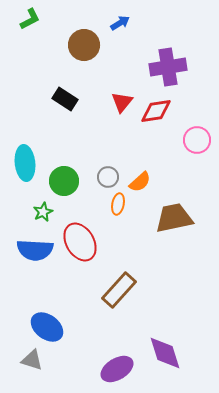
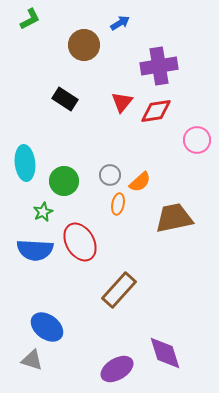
purple cross: moved 9 px left, 1 px up
gray circle: moved 2 px right, 2 px up
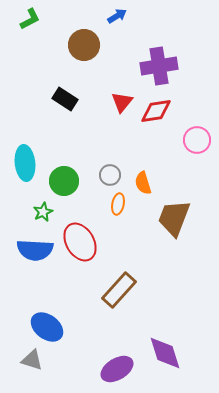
blue arrow: moved 3 px left, 7 px up
orange semicircle: moved 3 px right, 1 px down; rotated 115 degrees clockwise
brown trapezoid: rotated 57 degrees counterclockwise
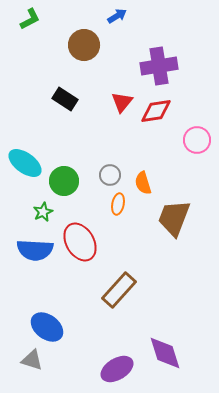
cyan ellipse: rotated 48 degrees counterclockwise
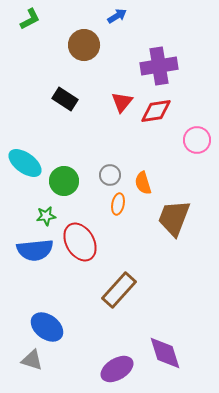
green star: moved 3 px right, 4 px down; rotated 18 degrees clockwise
blue semicircle: rotated 9 degrees counterclockwise
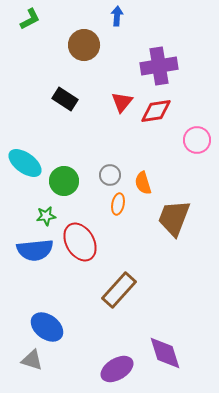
blue arrow: rotated 54 degrees counterclockwise
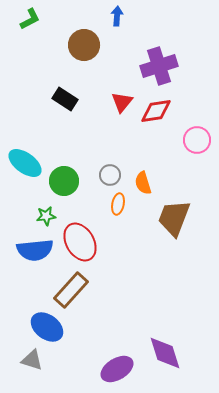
purple cross: rotated 9 degrees counterclockwise
brown rectangle: moved 48 px left
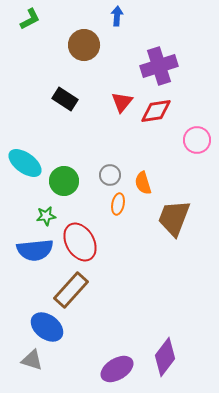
purple diamond: moved 4 px down; rotated 54 degrees clockwise
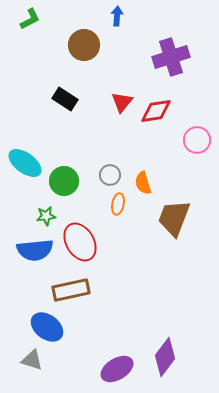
purple cross: moved 12 px right, 9 px up
brown rectangle: rotated 36 degrees clockwise
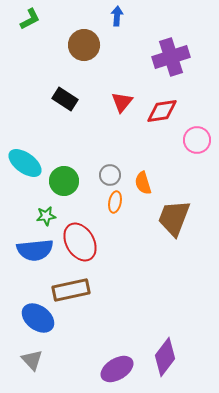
red diamond: moved 6 px right
orange ellipse: moved 3 px left, 2 px up
blue ellipse: moved 9 px left, 9 px up
gray triangle: rotated 30 degrees clockwise
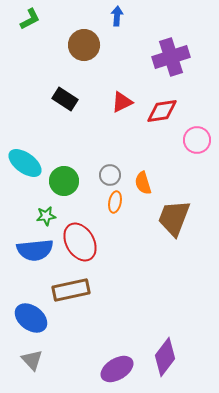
red triangle: rotated 25 degrees clockwise
blue ellipse: moved 7 px left
